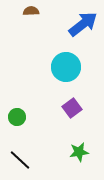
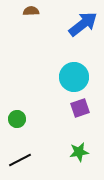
cyan circle: moved 8 px right, 10 px down
purple square: moved 8 px right; rotated 18 degrees clockwise
green circle: moved 2 px down
black line: rotated 70 degrees counterclockwise
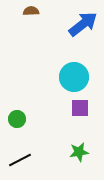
purple square: rotated 18 degrees clockwise
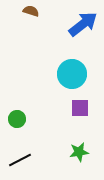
brown semicircle: rotated 21 degrees clockwise
cyan circle: moved 2 px left, 3 px up
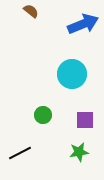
brown semicircle: rotated 21 degrees clockwise
blue arrow: rotated 16 degrees clockwise
purple square: moved 5 px right, 12 px down
green circle: moved 26 px right, 4 px up
black line: moved 7 px up
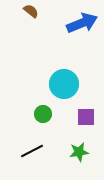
blue arrow: moved 1 px left, 1 px up
cyan circle: moved 8 px left, 10 px down
green circle: moved 1 px up
purple square: moved 1 px right, 3 px up
black line: moved 12 px right, 2 px up
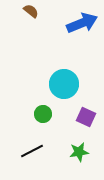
purple square: rotated 24 degrees clockwise
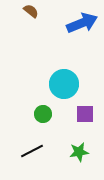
purple square: moved 1 px left, 3 px up; rotated 24 degrees counterclockwise
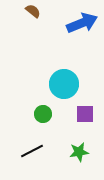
brown semicircle: moved 2 px right
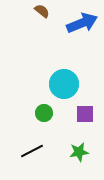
brown semicircle: moved 9 px right
green circle: moved 1 px right, 1 px up
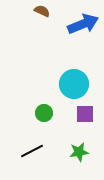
brown semicircle: rotated 14 degrees counterclockwise
blue arrow: moved 1 px right, 1 px down
cyan circle: moved 10 px right
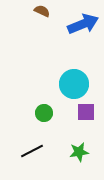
purple square: moved 1 px right, 2 px up
